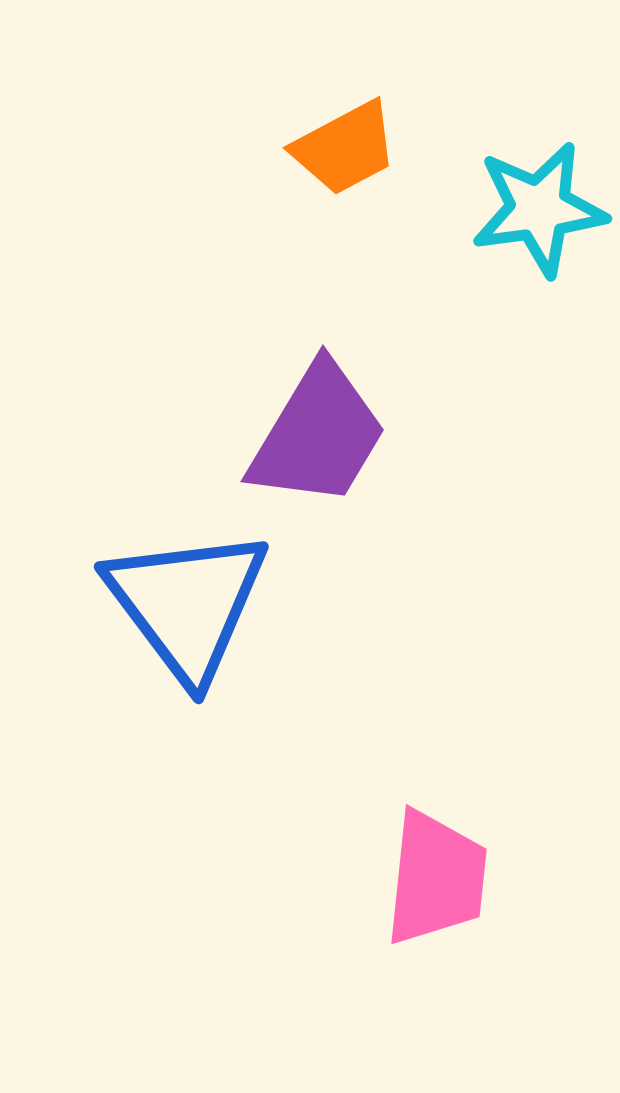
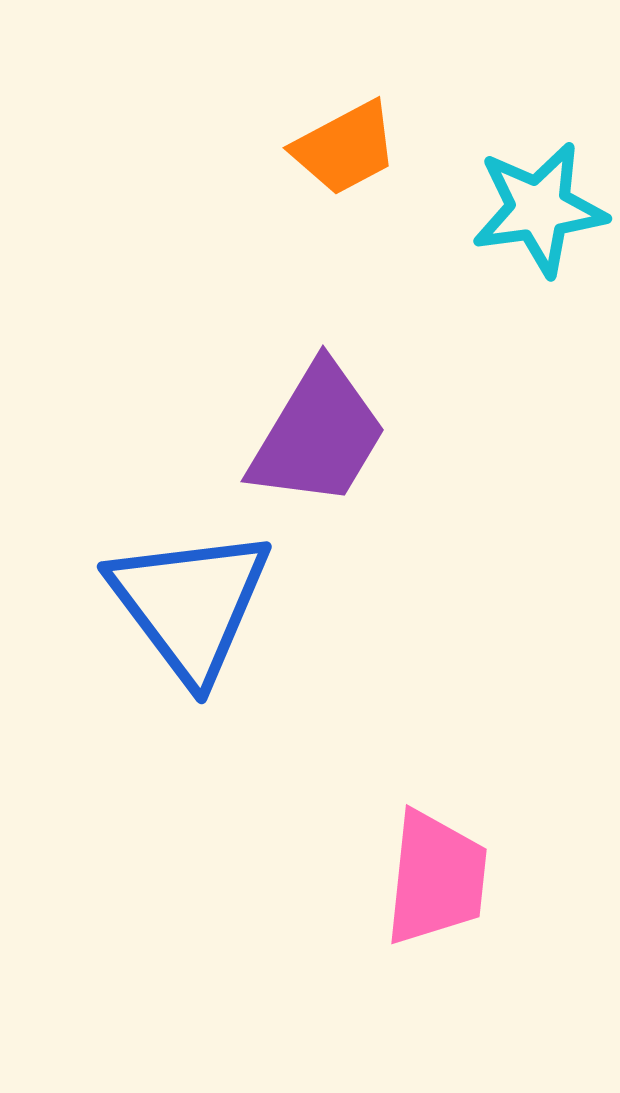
blue triangle: moved 3 px right
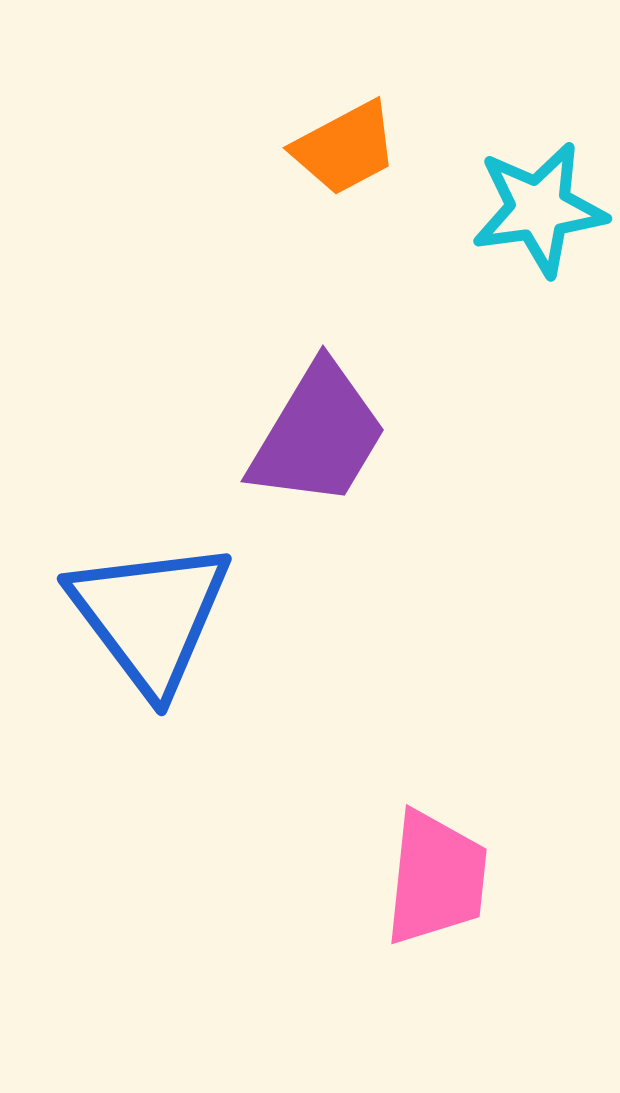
blue triangle: moved 40 px left, 12 px down
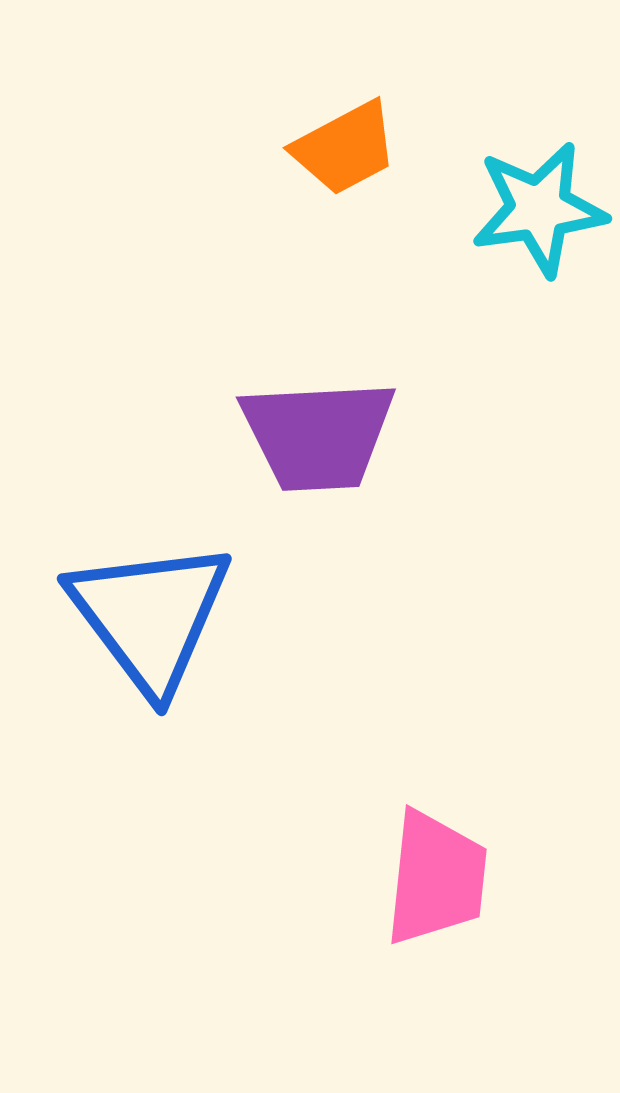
purple trapezoid: rotated 56 degrees clockwise
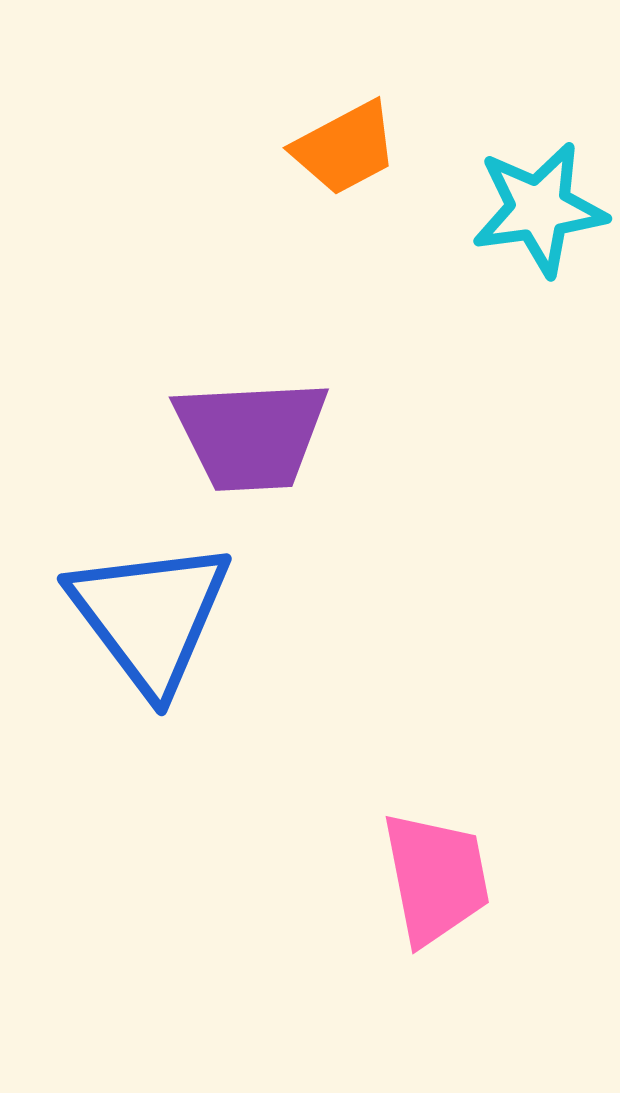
purple trapezoid: moved 67 px left
pink trapezoid: rotated 17 degrees counterclockwise
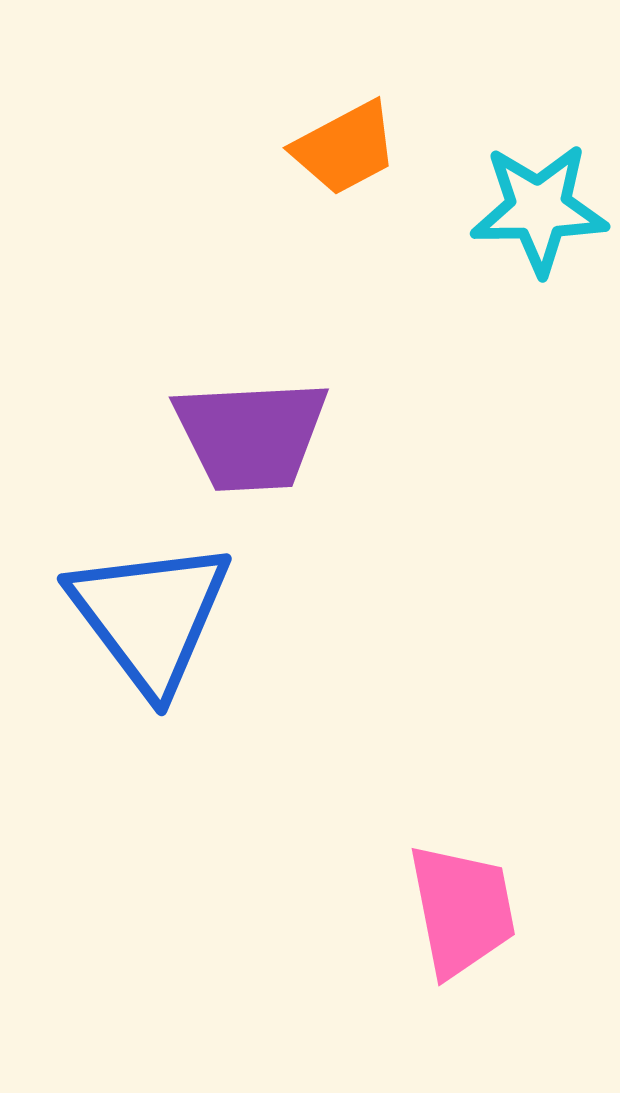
cyan star: rotated 7 degrees clockwise
pink trapezoid: moved 26 px right, 32 px down
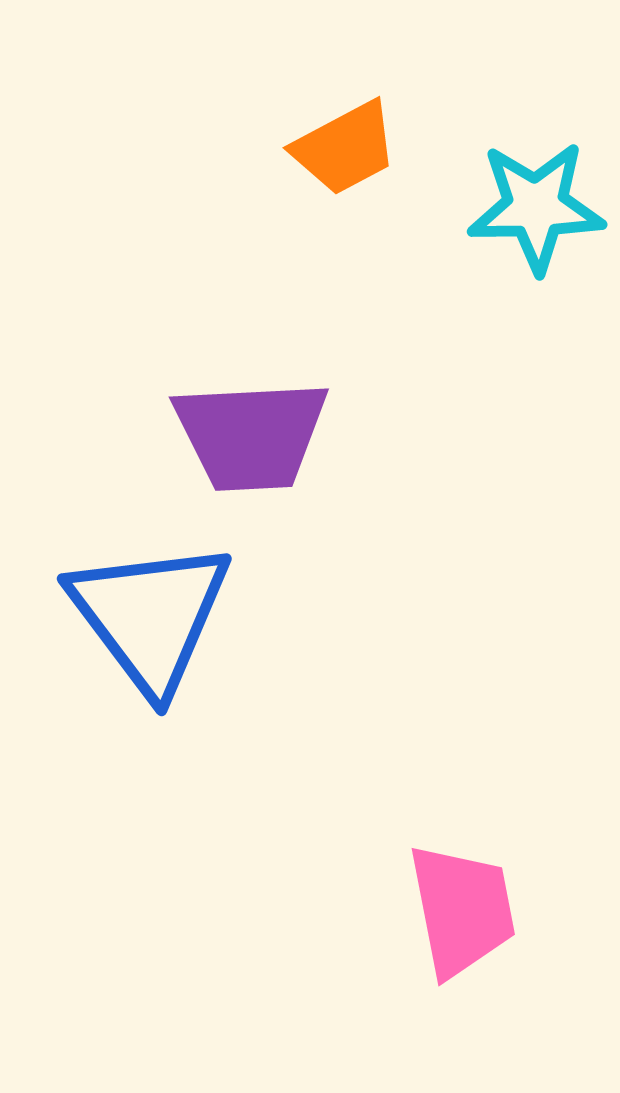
cyan star: moved 3 px left, 2 px up
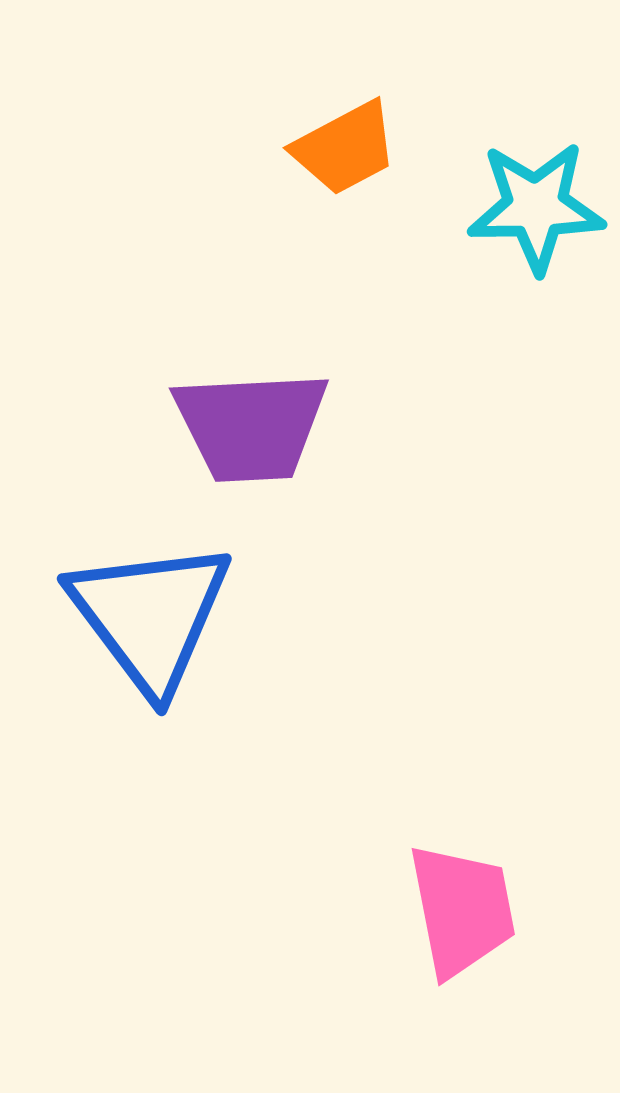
purple trapezoid: moved 9 px up
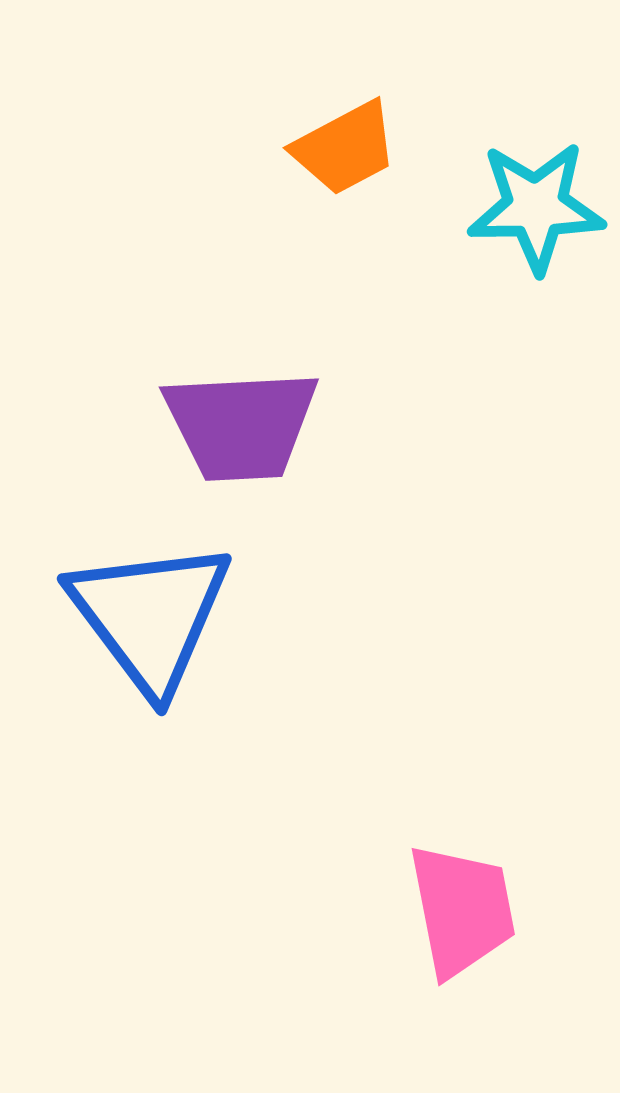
purple trapezoid: moved 10 px left, 1 px up
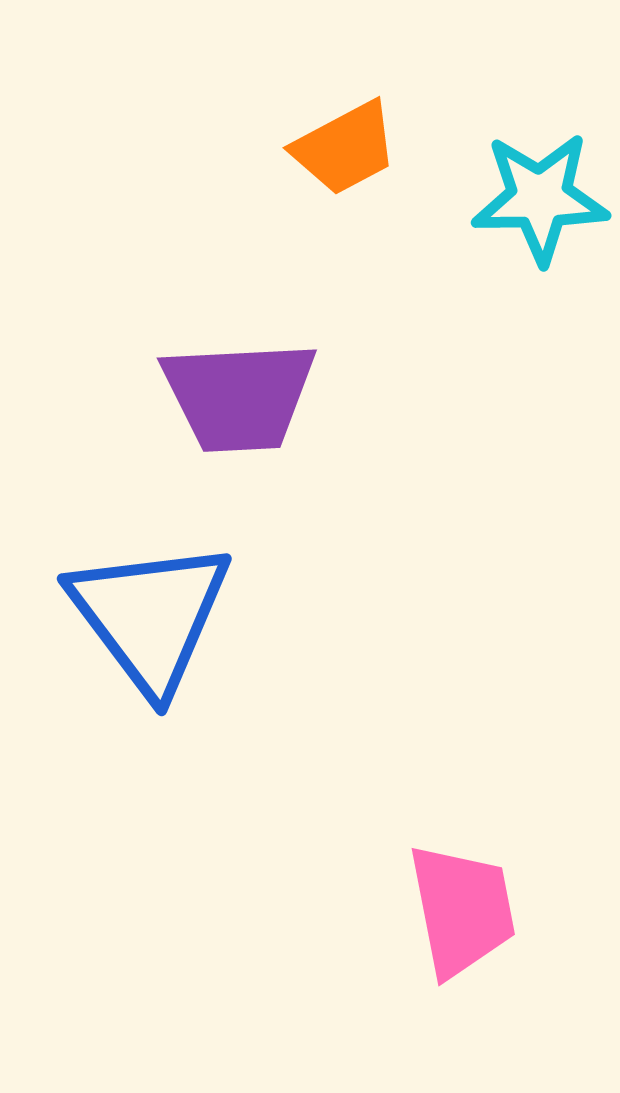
cyan star: moved 4 px right, 9 px up
purple trapezoid: moved 2 px left, 29 px up
